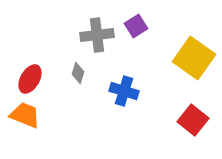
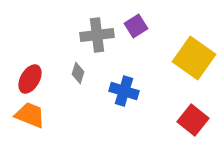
orange trapezoid: moved 5 px right
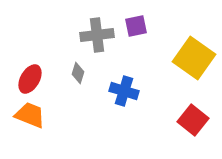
purple square: rotated 20 degrees clockwise
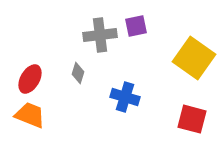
gray cross: moved 3 px right
blue cross: moved 1 px right, 6 px down
red square: moved 1 px left, 1 px up; rotated 24 degrees counterclockwise
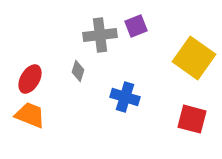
purple square: rotated 10 degrees counterclockwise
gray diamond: moved 2 px up
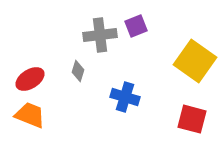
yellow square: moved 1 px right, 3 px down
red ellipse: rotated 28 degrees clockwise
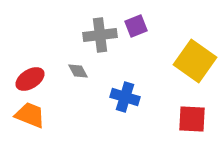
gray diamond: rotated 45 degrees counterclockwise
red square: rotated 12 degrees counterclockwise
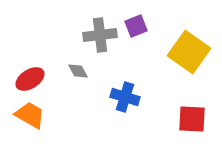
yellow square: moved 6 px left, 9 px up
orange trapezoid: rotated 8 degrees clockwise
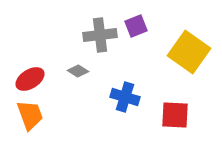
gray diamond: rotated 30 degrees counterclockwise
orange trapezoid: rotated 40 degrees clockwise
red square: moved 17 px left, 4 px up
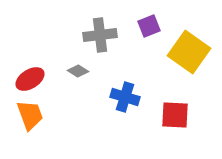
purple square: moved 13 px right
